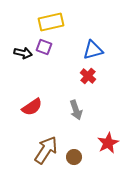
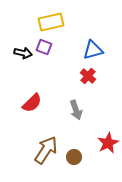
red semicircle: moved 4 px up; rotated 10 degrees counterclockwise
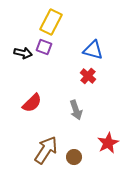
yellow rectangle: rotated 50 degrees counterclockwise
blue triangle: rotated 30 degrees clockwise
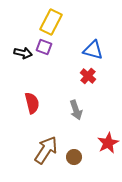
red semicircle: rotated 60 degrees counterclockwise
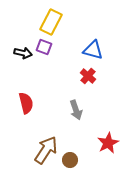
red semicircle: moved 6 px left
brown circle: moved 4 px left, 3 px down
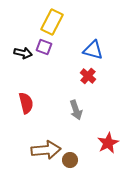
yellow rectangle: moved 1 px right
brown arrow: rotated 52 degrees clockwise
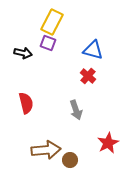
purple square: moved 4 px right, 4 px up
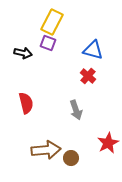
brown circle: moved 1 px right, 2 px up
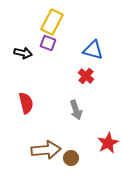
red cross: moved 2 px left
